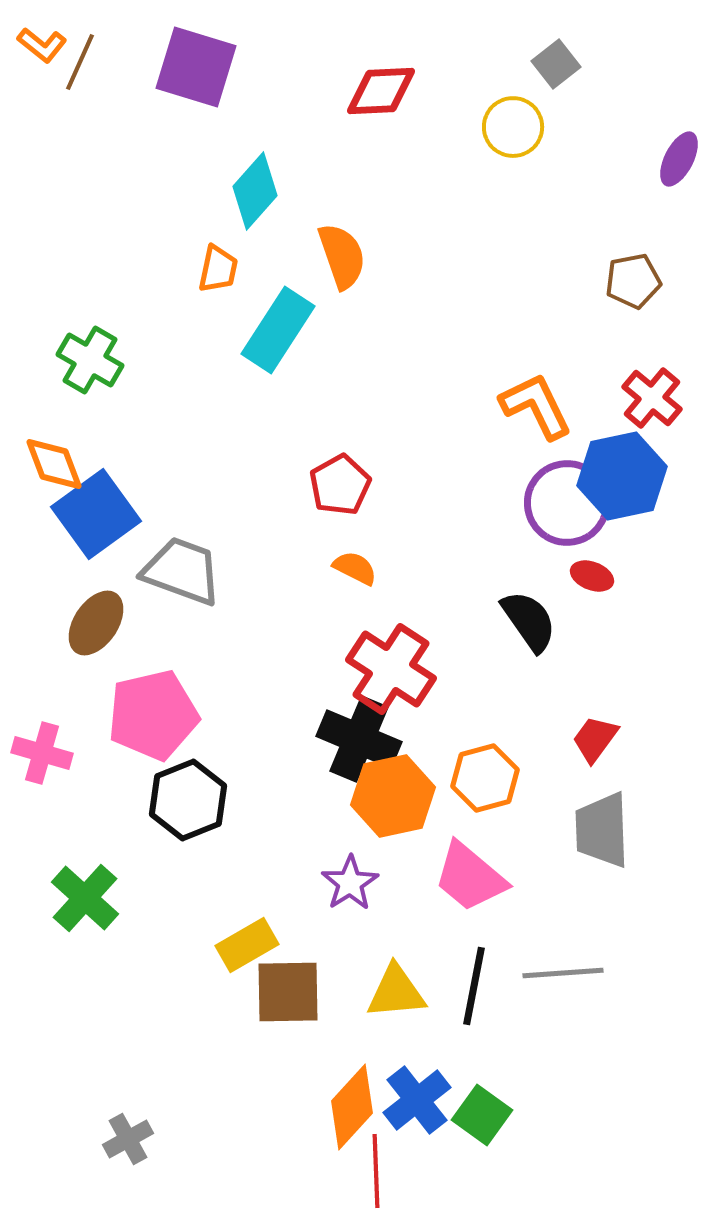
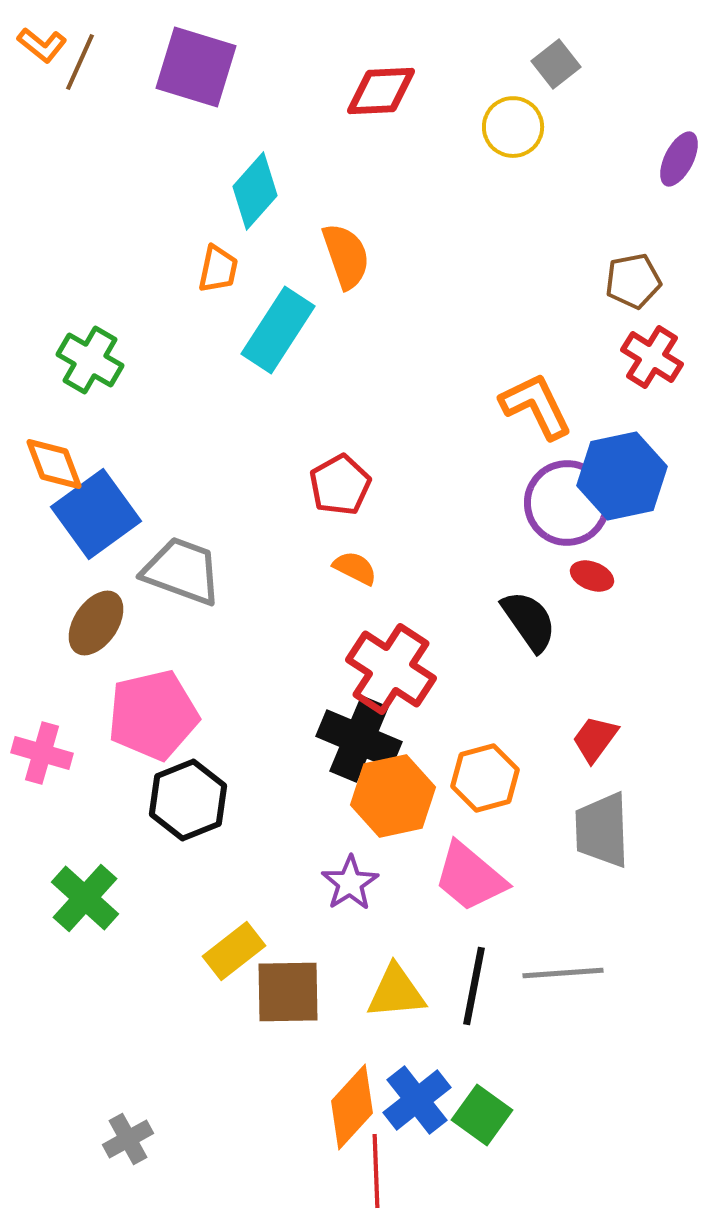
orange semicircle at (342, 256): moved 4 px right
red cross at (652, 398): moved 41 px up; rotated 8 degrees counterclockwise
yellow rectangle at (247, 945): moved 13 px left, 6 px down; rotated 8 degrees counterclockwise
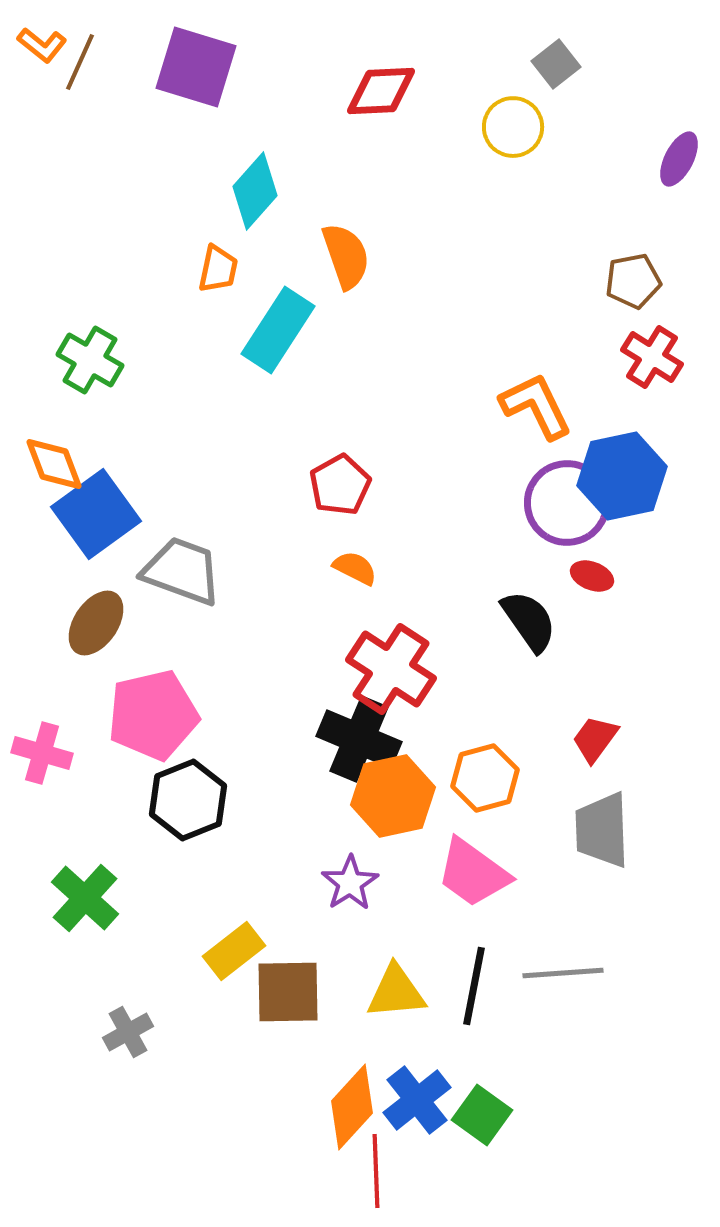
pink trapezoid at (470, 877): moved 3 px right, 4 px up; rotated 4 degrees counterclockwise
gray cross at (128, 1139): moved 107 px up
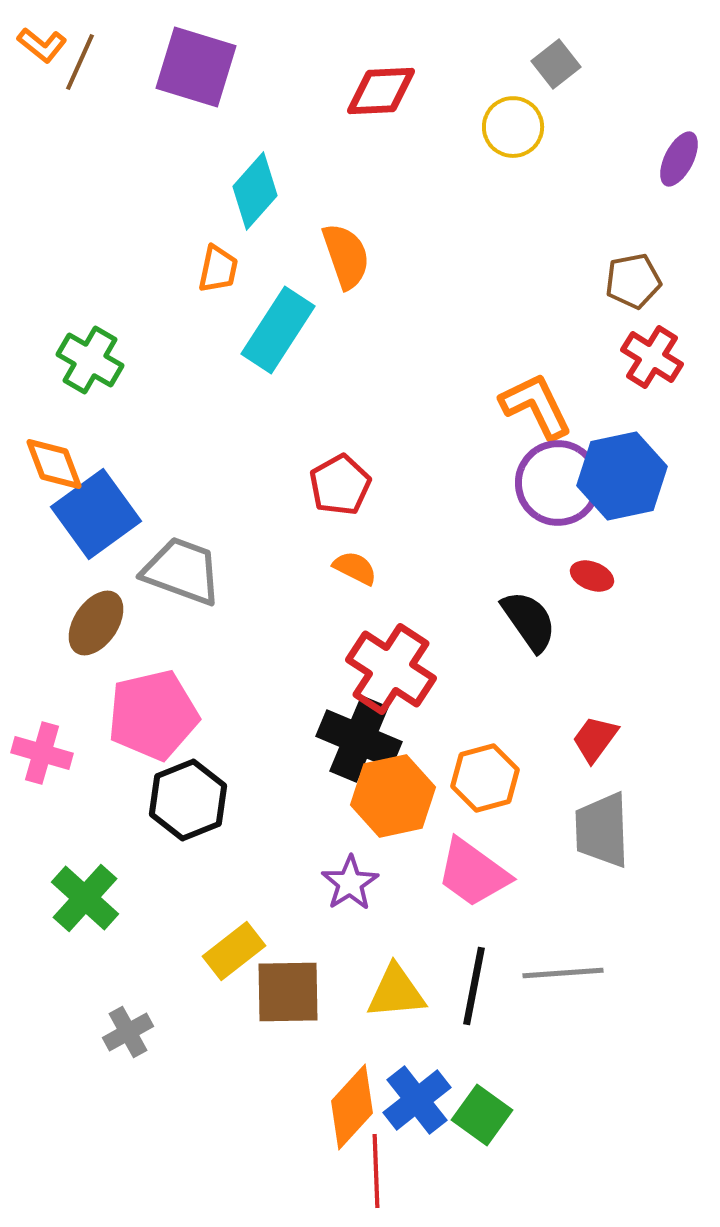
purple circle at (567, 503): moved 9 px left, 20 px up
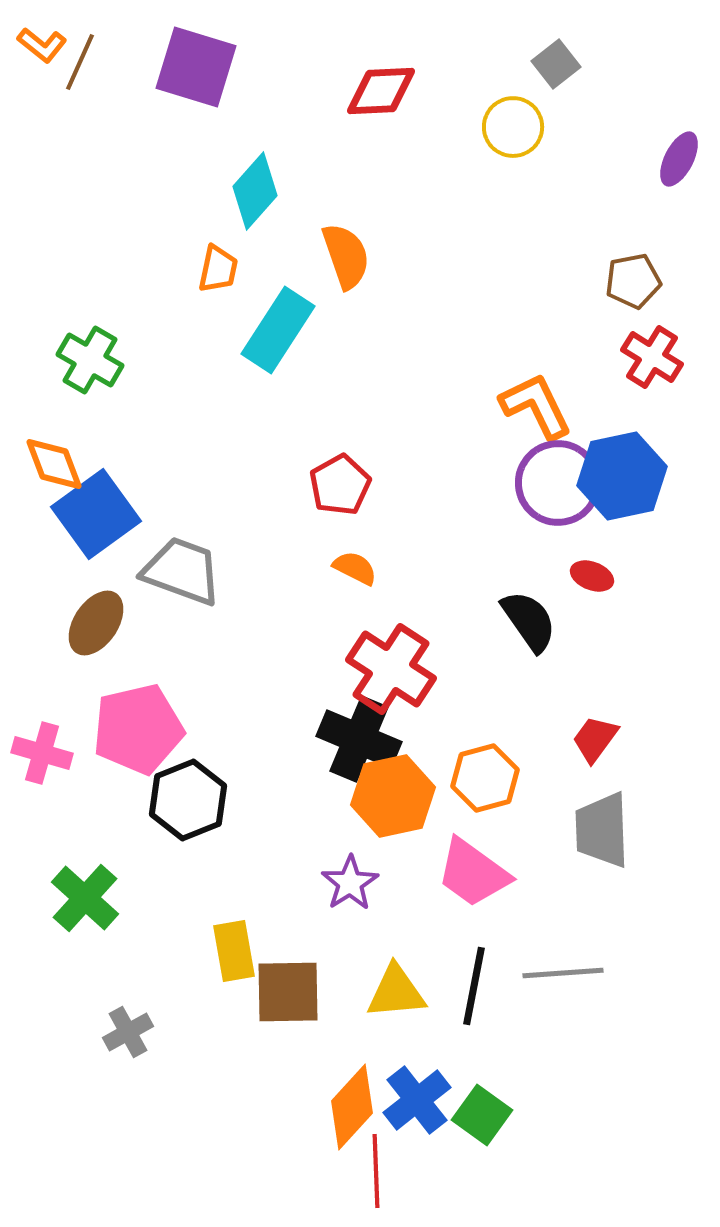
pink pentagon at (153, 715): moved 15 px left, 14 px down
yellow rectangle at (234, 951): rotated 62 degrees counterclockwise
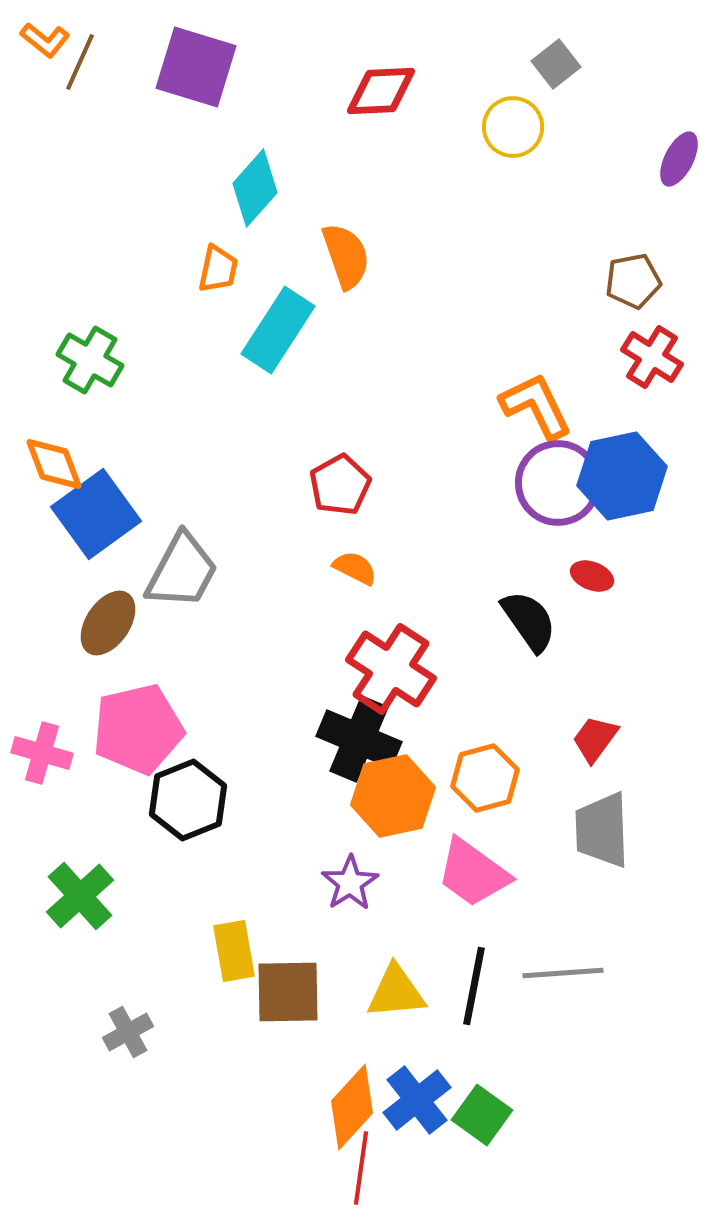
orange L-shape at (42, 45): moved 3 px right, 5 px up
cyan diamond at (255, 191): moved 3 px up
gray trapezoid at (182, 571): rotated 98 degrees clockwise
brown ellipse at (96, 623): moved 12 px right
green cross at (85, 898): moved 5 px left, 2 px up; rotated 6 degrees clockwise
red line at (376, 1171): moved 15 px left, 3 px up; rotated 10 degrees clockwise
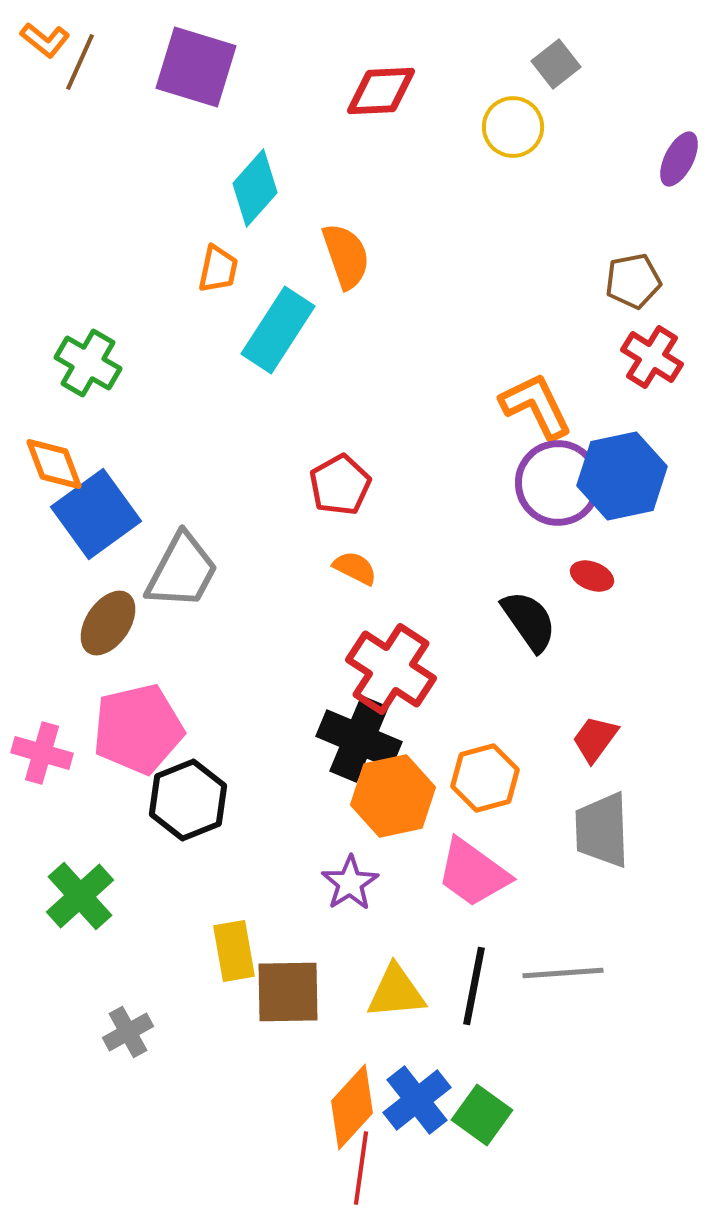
green cross at (90, 360): moved 2 px left, 3 px down
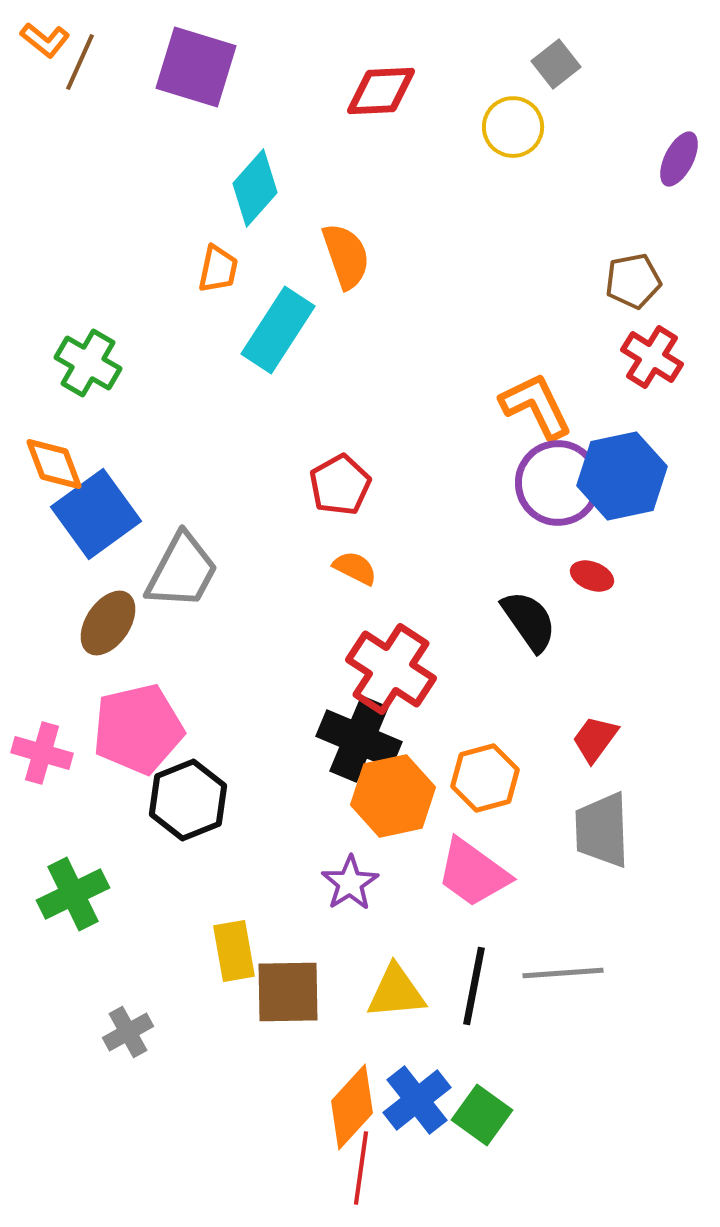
green cross at (80, 896): moved 7 px left, 2 px up; rotated 16 degrees clockwise
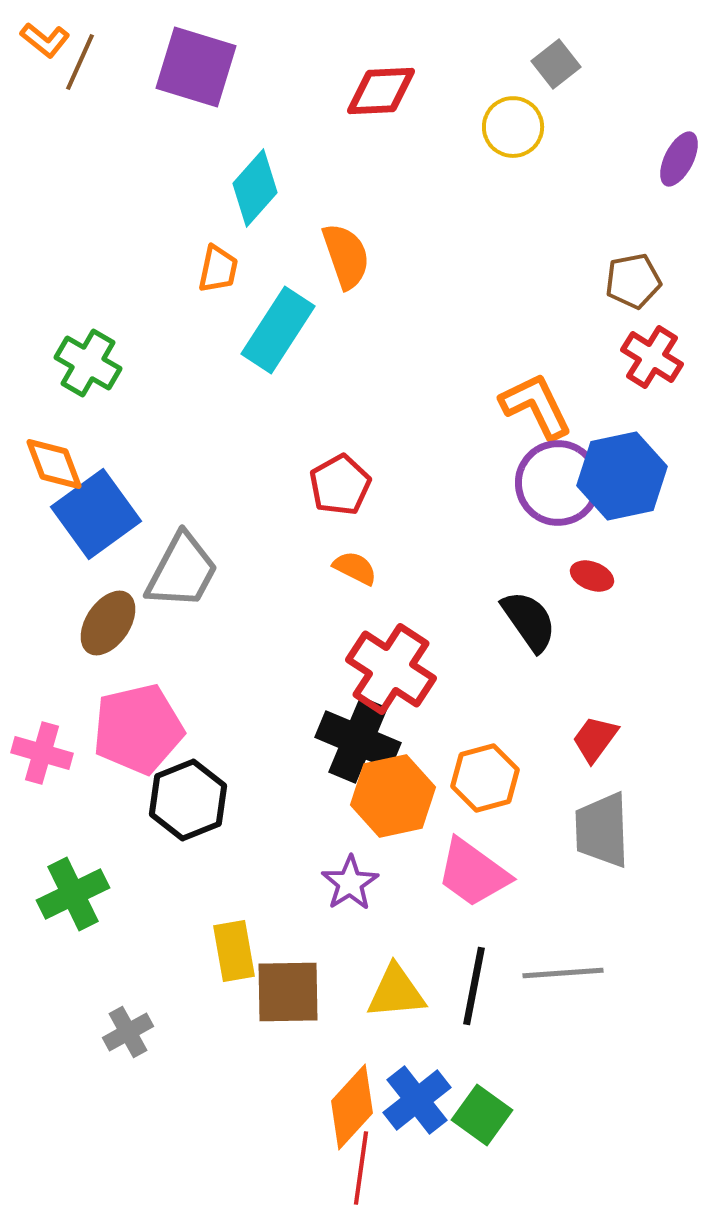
black cross at (359, 739): moved 1 px left, 1 px down
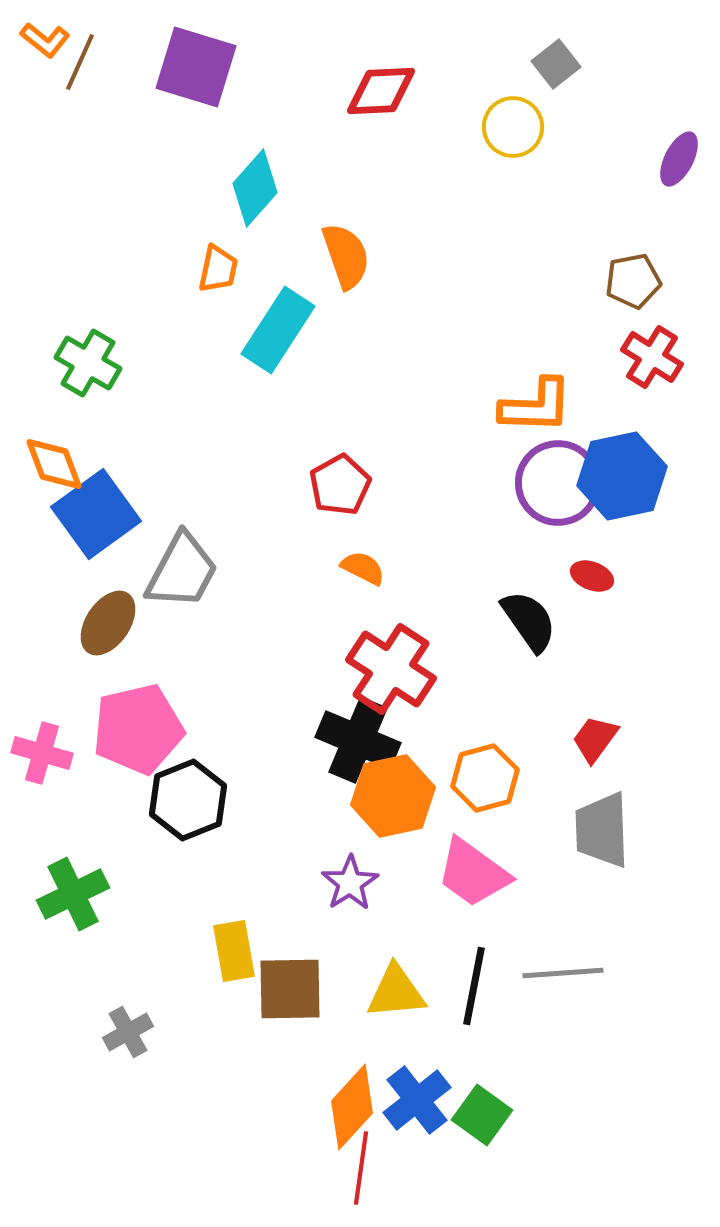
orange L-shape at (536, 406): rotated 118 degrees clockwise
orange semicircle at (355, 568): moved 8 px right
brown square at (288, 992): moved 2 px right, 3 px up
